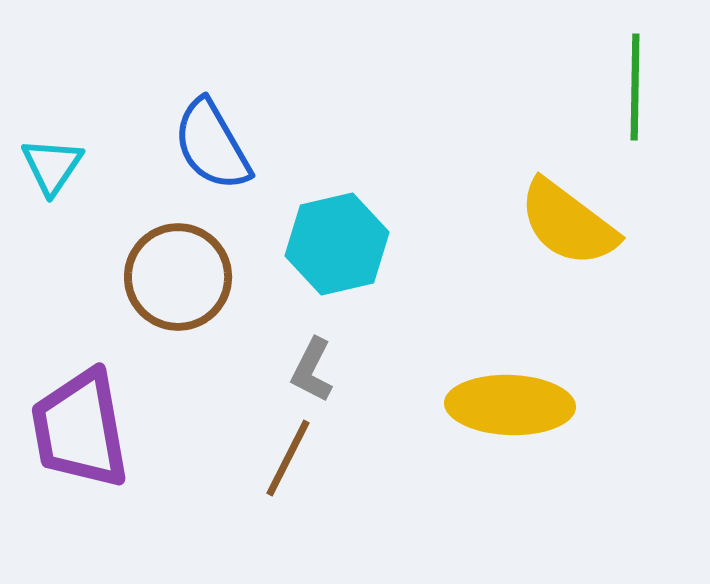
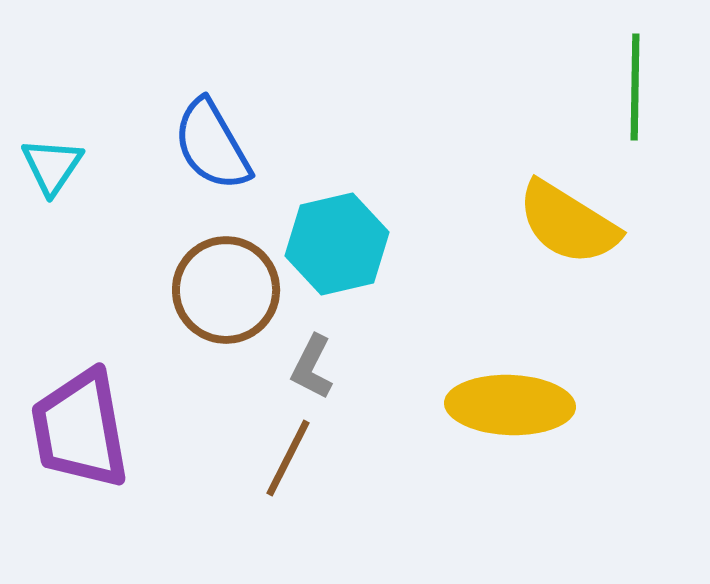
yellow semicircle: rotated 5 degrees counterclockwise
brown circle: moved 48 px right, 13 px down
gray L-shape: moved 3 px up
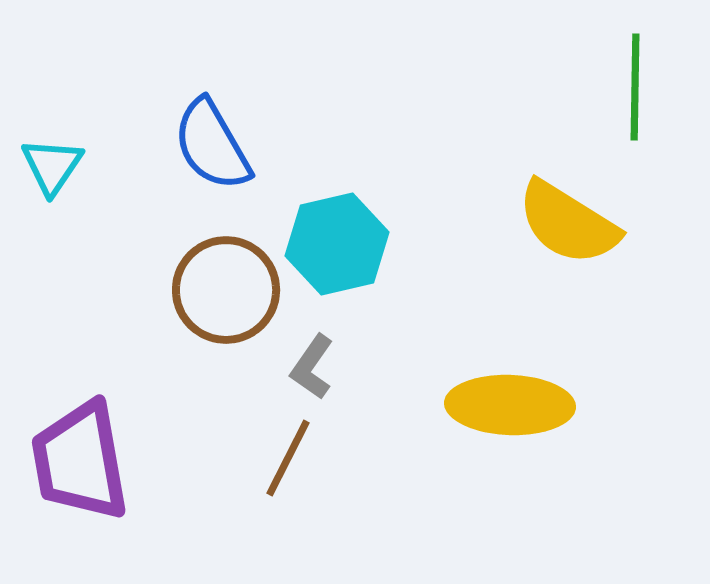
gray L-shape: rotated 8 degrees clockwise
purple trapezoid: moved 32 px down
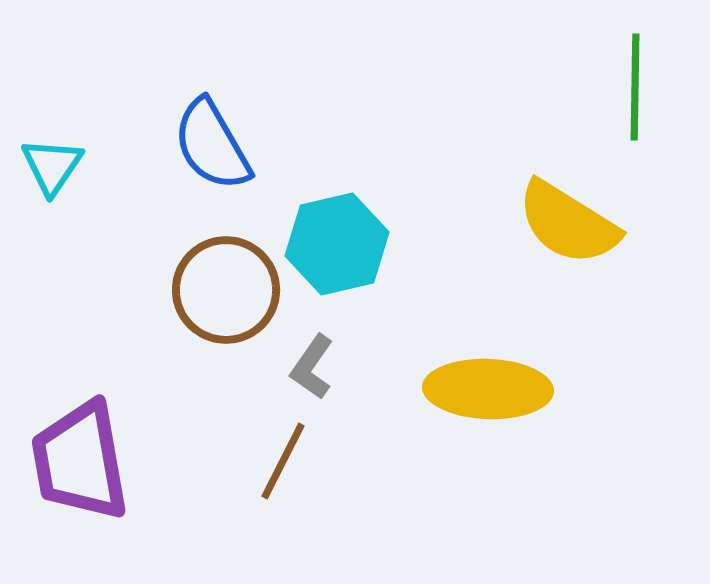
yellow ellipse: moved 22 px left, 16 px up
brown line: moved 5 px left, 3 px down
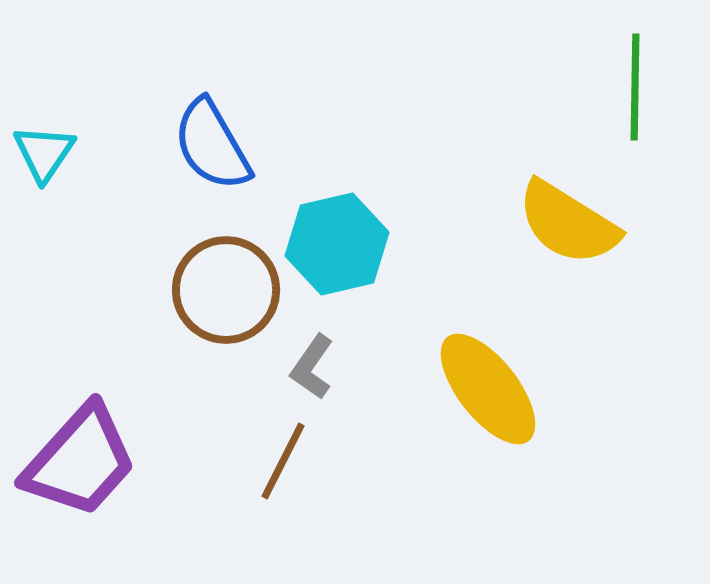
cyan triangle: moved 8 px left, 13 px up
yellow ellipse: rotated 50 degrees clockwise
purple trapezoid: rotated 128 degrees counterclockwise
